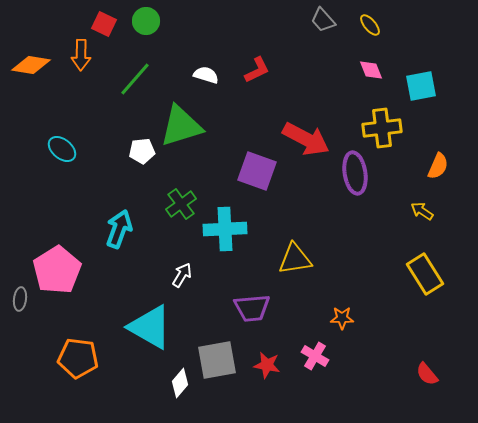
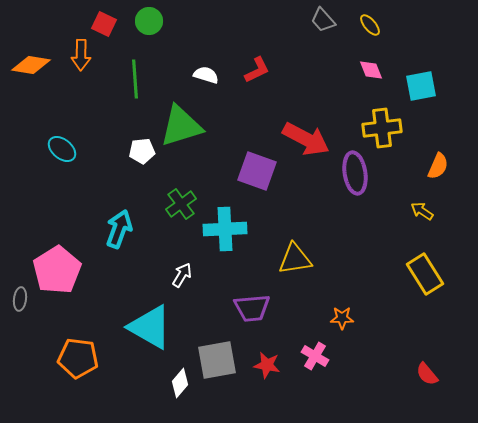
green circle: moved 3 px right
green line: rotated 45 degrees counterclockwise
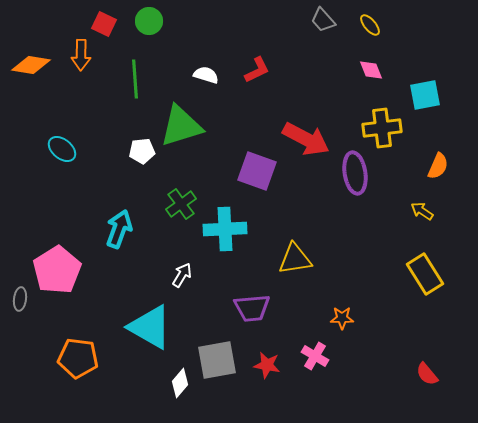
cyan square: moved 4 px right, 9 px down
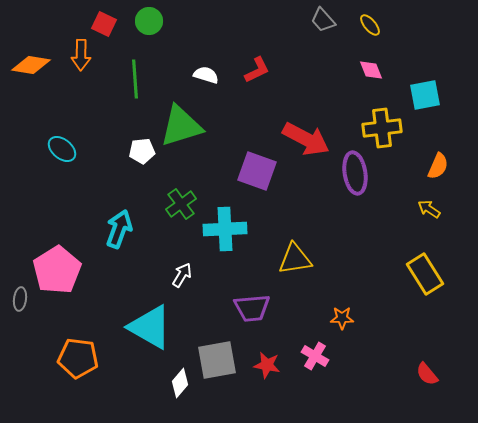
yellow arrow: moved 7 px right, 2 px up
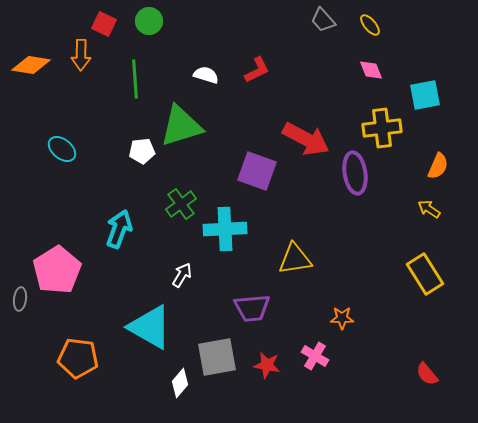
gray square: moved 3 px up
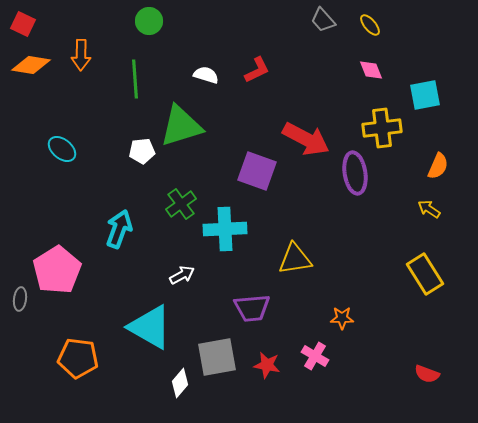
red square: moved 81 px left
white arrow: rotated 30 degrees clockwise
red semicircle: rotated 30 degrees counterclockwise
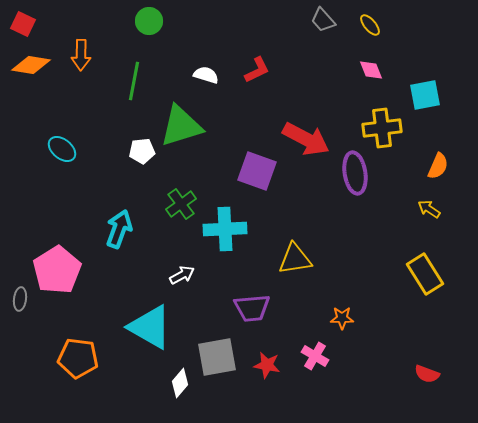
green line: moved 1 px left, 2 px down; rotated 15 degrees clockwise
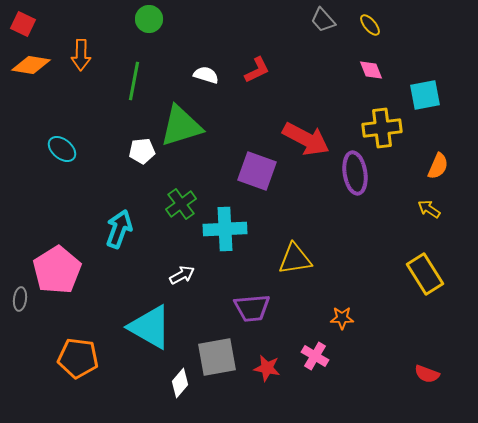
green circle: moved 2 px up
red star: moved 3 px down
